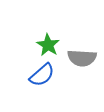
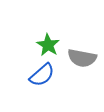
gray semicircle: rotated 8 degrees clockwise
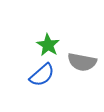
gray semicircle: moved 4 px down
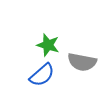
green star: rotated 15 degrees counterclockwise
